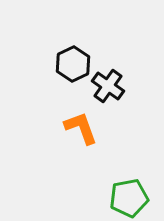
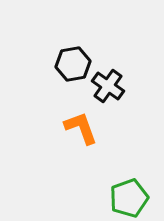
black hexagon: rotated 16 degrees clockwise
green pentagon: rotated 9 degrees counterclockwise
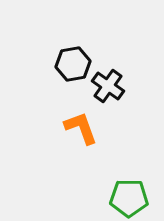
green pentagon: rotated 21 degrees clockwise
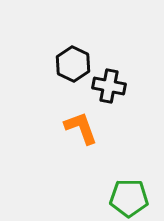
black hexagon: rotated 24 degrees counterclockwise
black cross: moved 1 px right; rotated 24 degrees counterclockwise
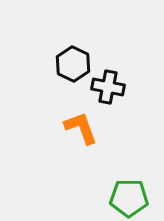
black cross: moved 1 px left, 1 px down
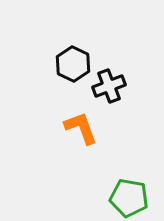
black cross: moved 1 px right, 1 px up; rotated 32 degrees counterclockwise
green pentagon: rotated 9 degrees clockwise
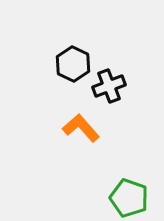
orange L-shape: rotated 21 degrees counterclockwise
green pentagon: rotated 9 degrees clockwise
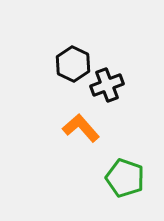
black cross: moved 2 px left, 1 px up
green pentagon: moved 4 px left, 20 px up
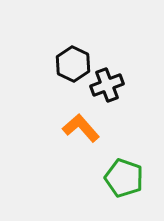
green pentagon: moved 1 px left
